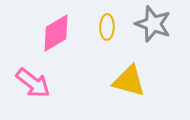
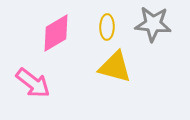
gray star: rotated 15 degrees counterclockwise
yellow triangle: moved 14 px left, 14 px up
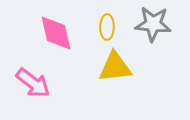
pink diamond: rotated 72 degrees counterclockwise
yellow triangle: rotated 21 degrees counterclockwise
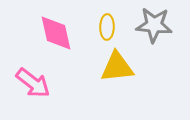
gray star: moved 1 px right, 1 px down
yellow triangle: moved 2 px right
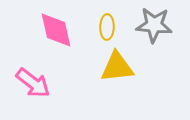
pink diamond: moved 3 px up
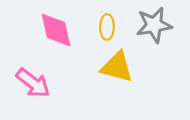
gray star: rotated 15 degrees counterclockwise
yellow triangle: rotated 21 degrees clockwise
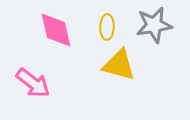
yellow triangle: moved 2 px right, 2 px up
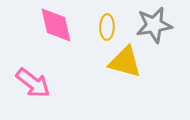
pink diamond: moved 5 px up
yellow triangle: moved 6 px right, 3 px up
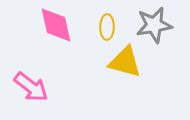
pink arrow: moved 2 px left, 4 px down
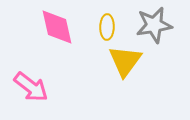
pink diamond: moved 1 px right, 2 px down
yellow triangle: moved 1 px up; rotated 51 degrees clockwise
